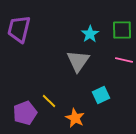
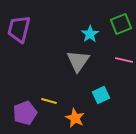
green square: moved 1 px left, 6 px up; rotated 20 degrees counterclockwise
yellow line: rotated 28 degrees counterclockwise
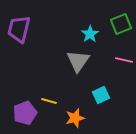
orange star: rotated 30 degrees clockwise
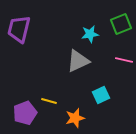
cyan star: rotated 24 degrees clockwise
gray triangle: rotated 30 degrees clockwise
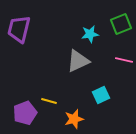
orange star: moved 1 px left, 1 px down
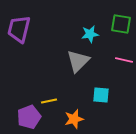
green square: rotated 30 degrees clockwise
gray triangle: rotated 20 degrees counterclockwise
cyan square: rotated 30 degrees clockwise
yellow line: rotated 28 degrees counterclockwise
purple pentagon: moved 4 px right, 4 px down
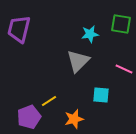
pink line: moved 9 px down; rotated 12 degrees clockwise
yellow line: rotated 21 degrees counterclockwise
